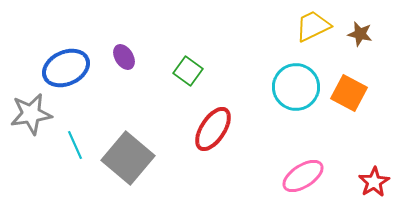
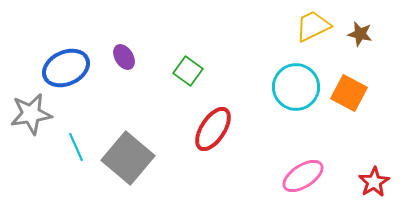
cyan line: moved 1 px right, 2 px down
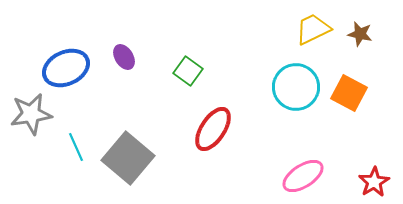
yellow trapezoid: moved 3 px down
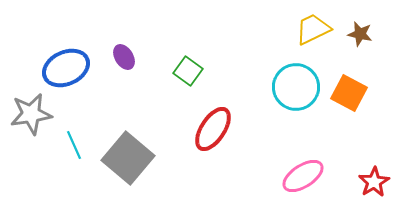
cyan line: moved 2 px left, 2 px up
